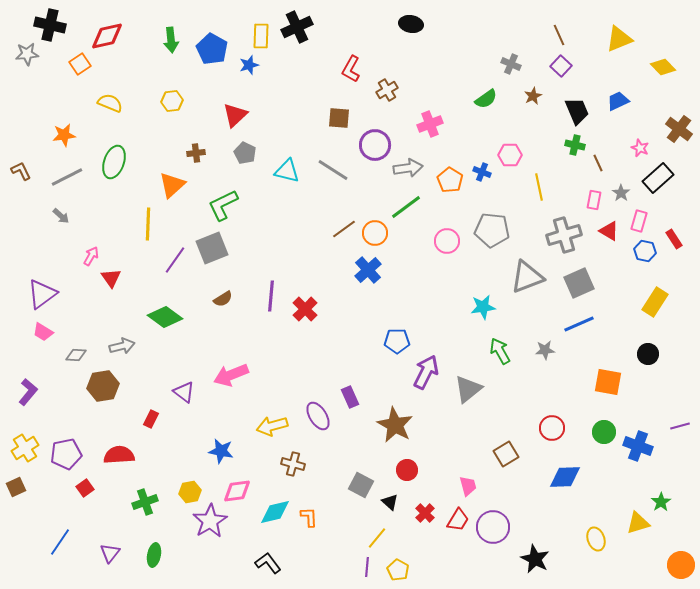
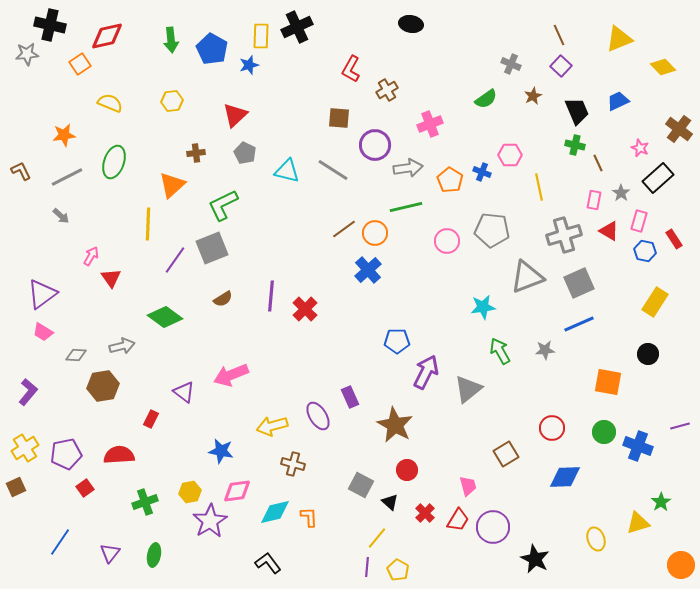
green line at (406, 207): rotated 24 degrees clockwise
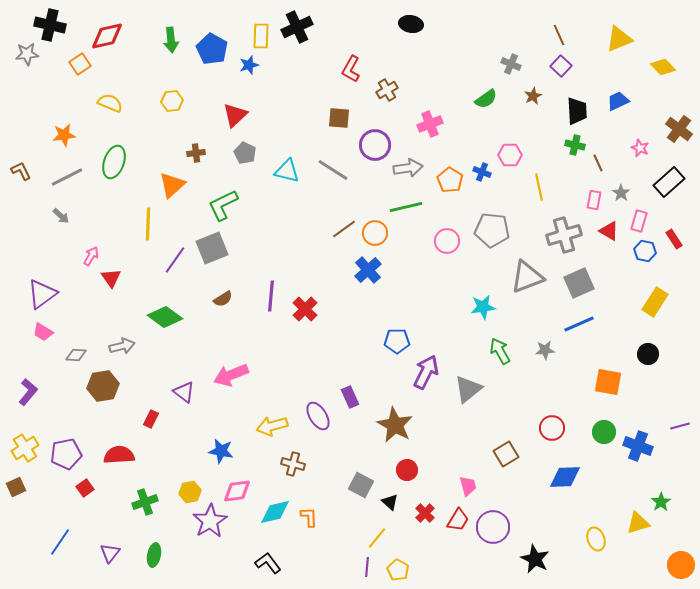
black trapezoid at (577, 111): rotated 20 degrees clockwise
black rectangle at (658, 178): moved 11 px right, 4 px down
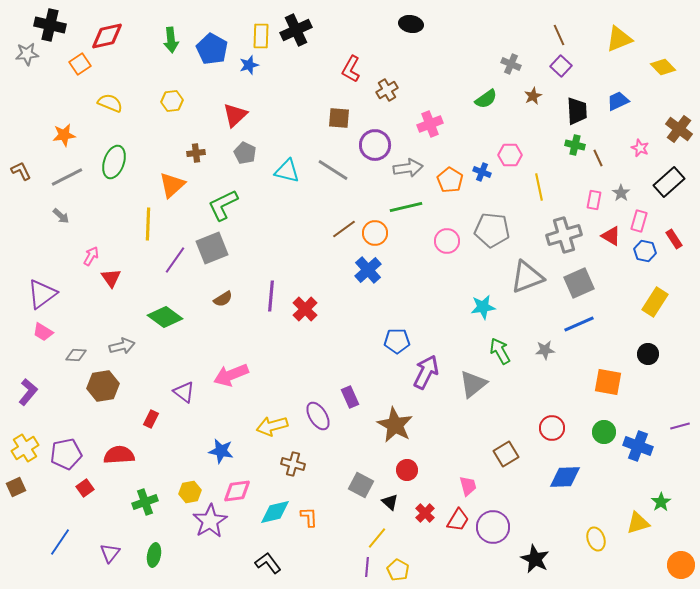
black cross at (297, 27): moved 1 px left, 3 px down
brown line at (598, 163): moved 5 px up
red triangle at (609, 231): moved 2 px right, 5 px down
gray triangle at (468, 389): moved 5 px right, 5 px up
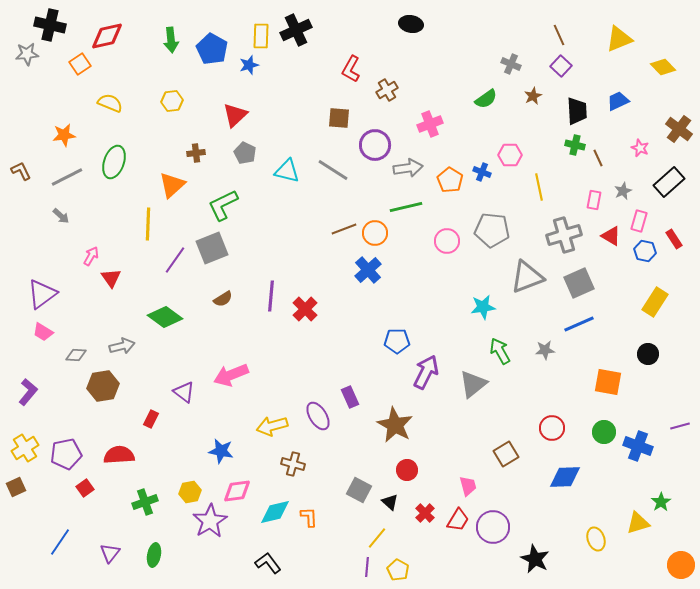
gray star at (621, 193): moved 2 px right, 2 px up; rotated 12 degrees clockwise
brown line at (344, 229): rotated 15 degrees clockwise
gray square at (361, 485): moved 2 px left, 5 px down
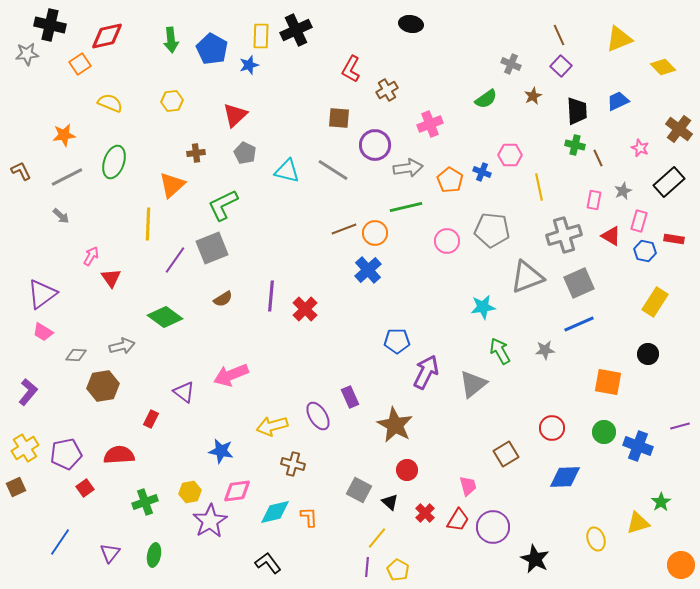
red rectangle at (674, 239): rotated 48 degrees counterclockwise
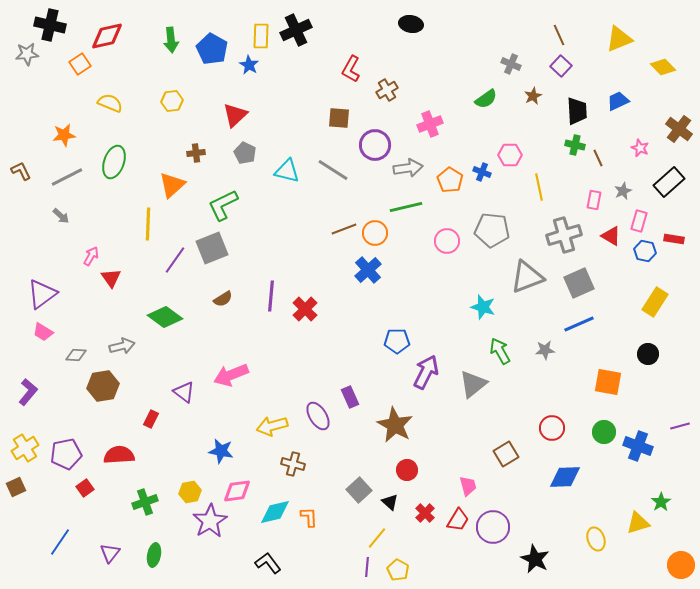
blue star at (249, 65): rotated 24 degrees counterclockwise
cyan star at (483, 307): rotated 25 degrees clockwise
gray square at (359, 490): rotated 20 degrees clockwise
